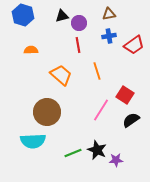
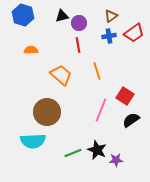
brown triangle: moved 2 px right, 2 px down; rotated 24 degrees counterclockwise
red trapezoid: moved 12 px up
red square: moved 1 px down
pink line: rotated 10 degrees counterclockwise
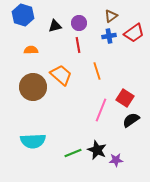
black triangle: moved 7 px left, 10 px down
red square: moved 2 px down
brown circle: moved 14 px left, 25 px up
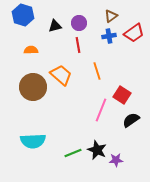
red square: moved 3 px left, 3 px up
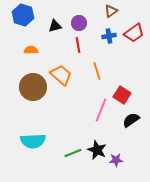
brown triangle: moved 5 px up
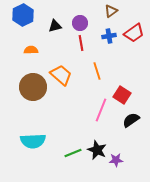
blue hexagon: rotated 15 degrees clockwise
purple circle: moved 1 px right
red line: moved 3 px right, 2 px up
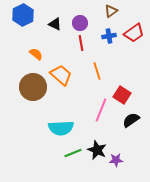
black triangle: moved 2 px up; rotated 40 degrees clockwise
orange semicircle: moved 5 px right, 4 px down; rotated 40 degrees clockwise
cyan semicircle: moved 28 px right, 13 px up
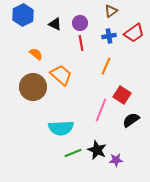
orange line: moved 9 px right, 5 px up; rotated 42 degrees clockwise
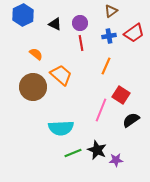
red square: moved 1 px left
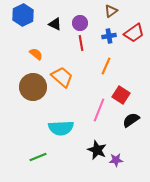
orange trapezoid: moved 1 px right, 2 px down
pink line: moved 2 px left
green line: moved 35 px left, 4 px down
